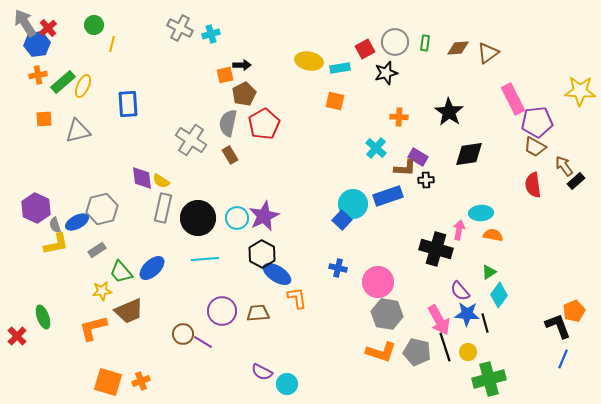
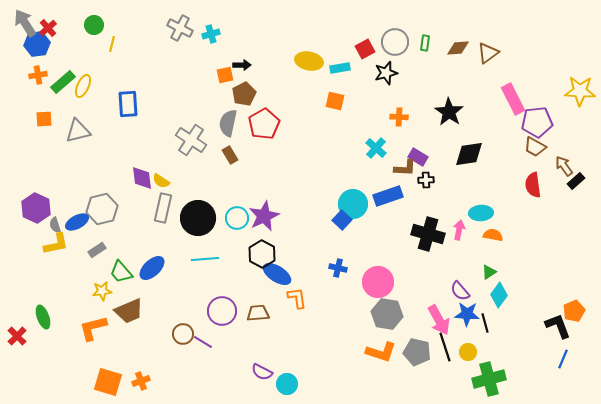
black cross at (436, 249): moved 8 px left, 15 px up
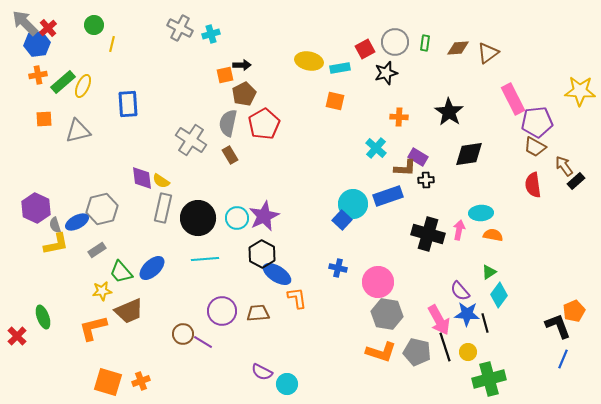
gray arrow at (25, 23): rotated 12 degrees counterclockwise
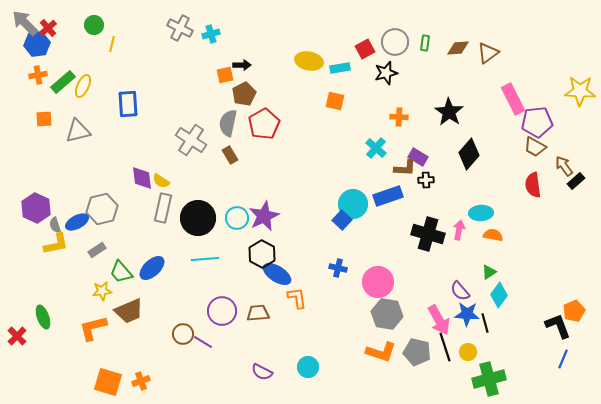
black diamond at (469, 154): rotated 40 degrees counterclockwise
cyan circle at (287, 384): moved 21 px right, 17 px up
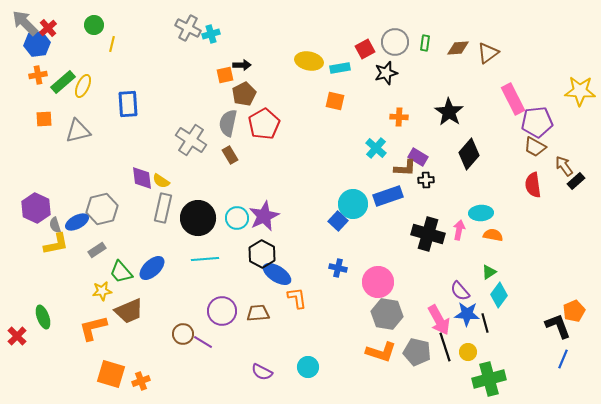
gray cross at (180, 28): moved 8 px right
blue square at (342, 220): moved 4 px left, 1 px down
orange square at (108, 382): moved 3 px right, 8 px up
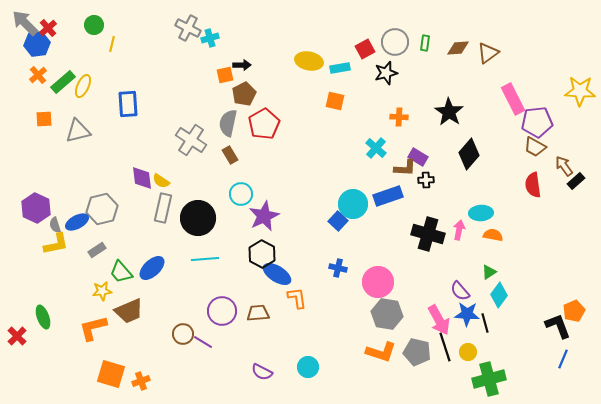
cyan cross at (211, 34): moved 1 px left, 4 px down
orange cross at (38, 75): rotated 30 degrees counterclockwise
cyan circle at (237, 218): moved 4 px right, 24 px up
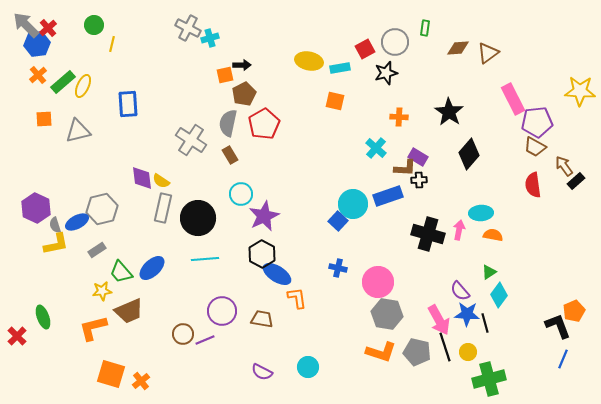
gray arrow at (25, 23): moved 1 px right, 2 px down
green rectangle at (425, 43): moved 15 px up
black cross at (426, 180): moved 7 px left
brown trapezoid at (258, 313): moved 4 px right, 6 px down; rotated 15 degrees clockwise
purple line at (203, 342): moved 2 px right, 2 px up; rotated 54 degrees counterclockwise
orange cross at (141, 381): rotated 18 degrees counterclockwise
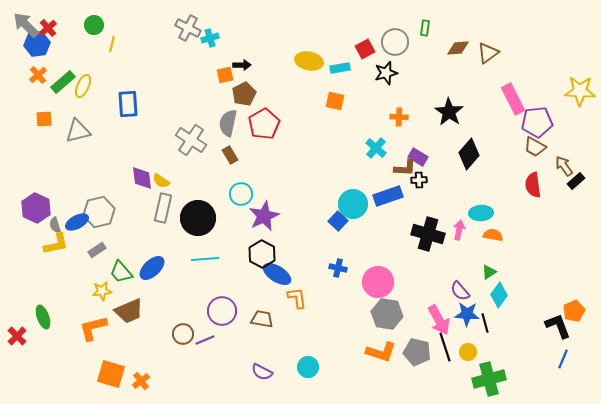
gray hexagon at (102, 209): moved 3 px left, 3 px down
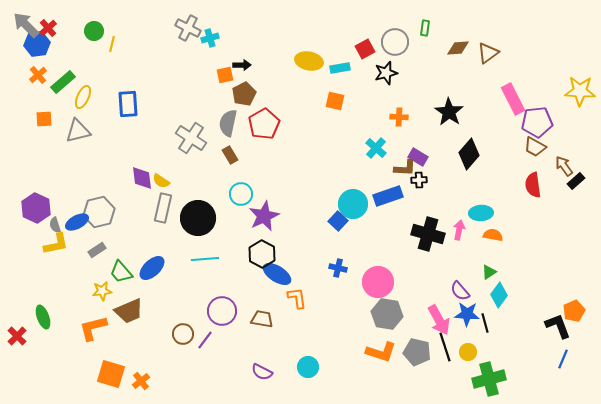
green circle at (94, 25): moved 6 px down
yellow ellipse at (83, 86): moved 11 px down
gray cross at (191, 140): moved 2 px up
purple line at (205, 340): rotated 30 degrees counterclockwise
